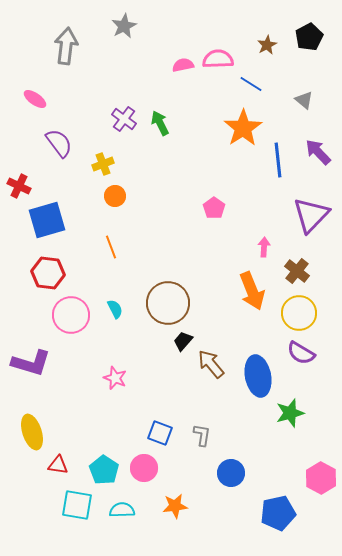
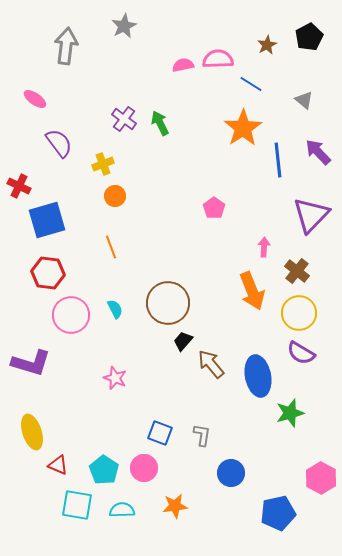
red triangle at (58, 465): rotated 15 degrees clockwise
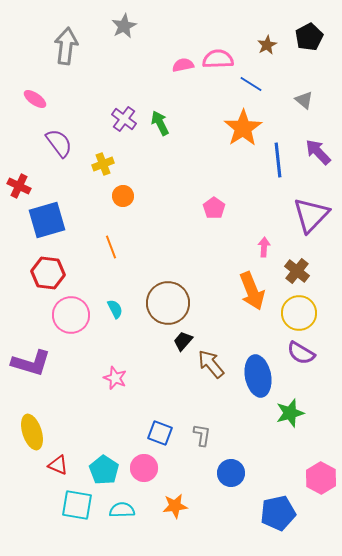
orange circle at (115, 196): moved 8 px right
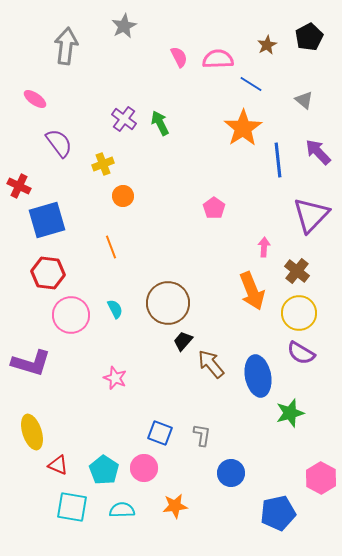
pink semicircle at (183, 65): moved 4 px left, 8 px up; rotated 75 degrees clockwise
cyan square at (77, 505): moved 5 px left, 2 px down
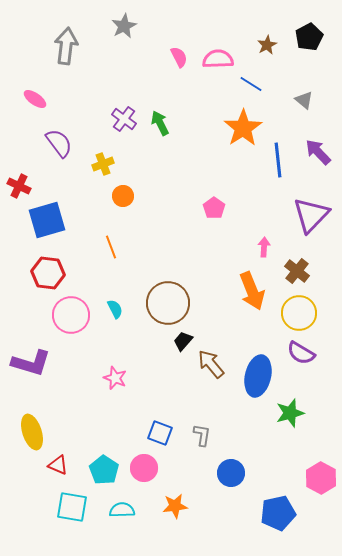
blue ellipse at (258, 376): rotated 24 degrees clockwise
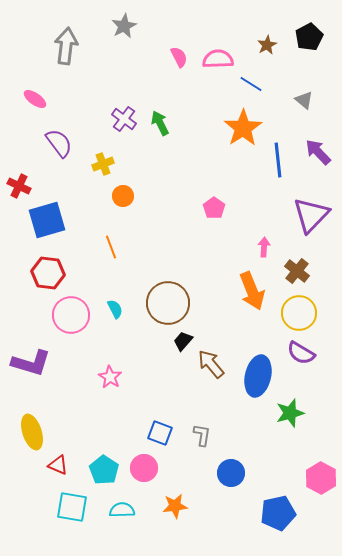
pink star at (115, 378): moved 5 px left, 1 px up; rotated 10 degrees clockwise
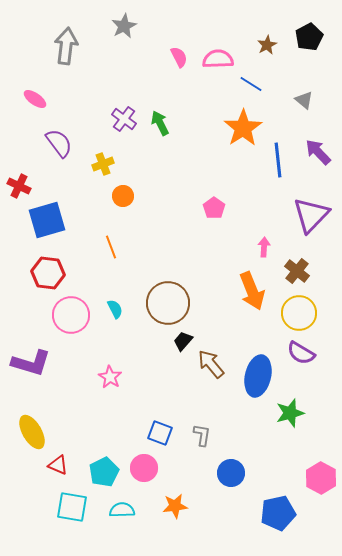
yellow ellipse at (32, 432): rotated 12 degrees counterclockwise
cyan pentagon at (104, 470): moved 2 px down; rotated 12 degrees clockwise
